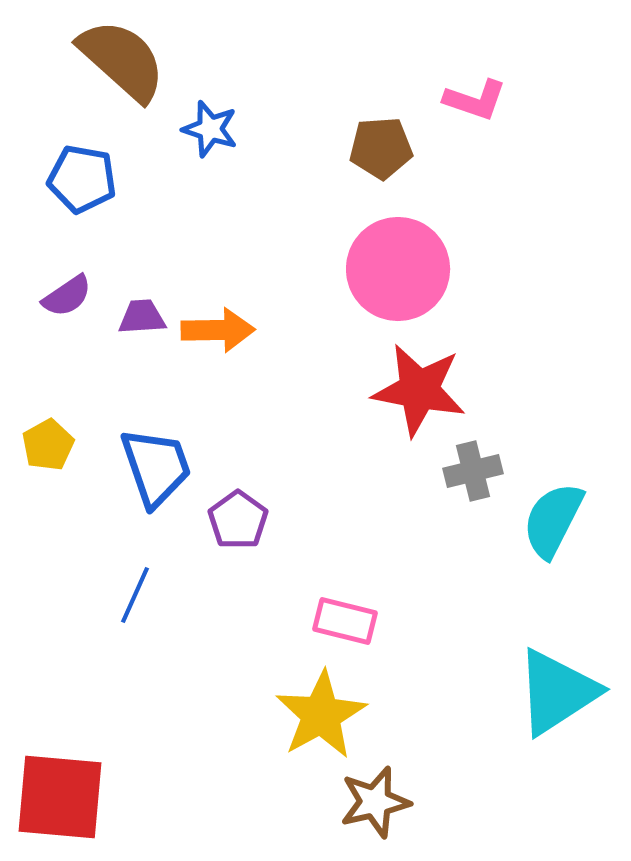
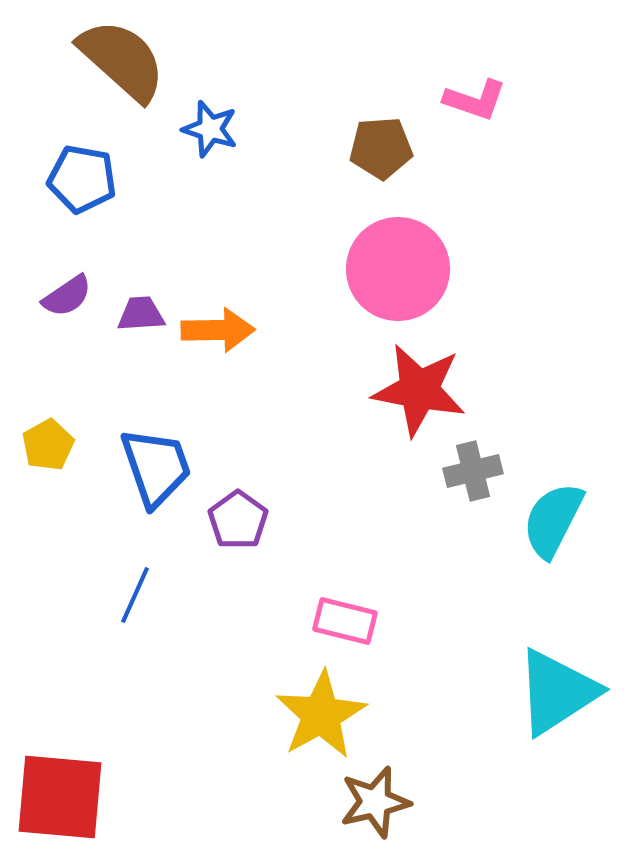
purple trapezoid: moved 1 px left, 3 px up
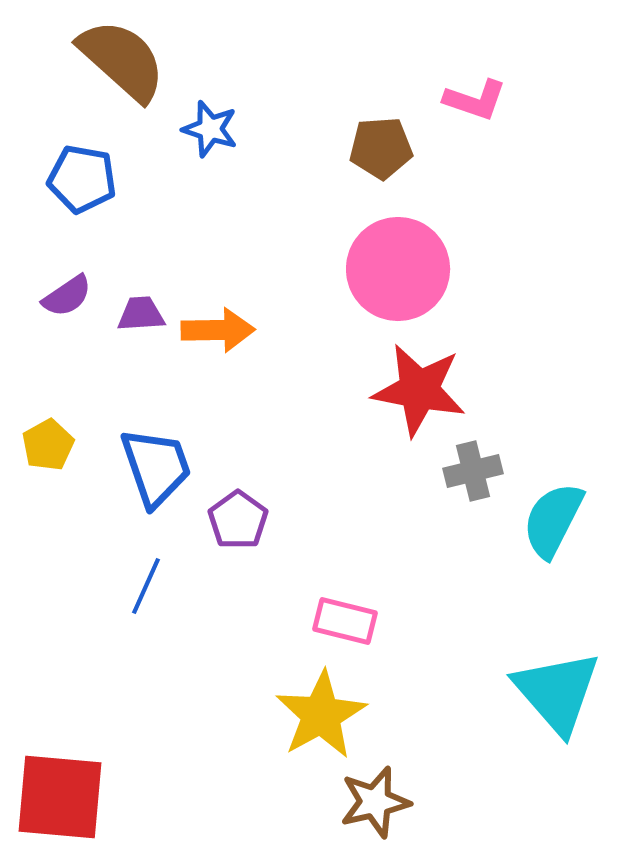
blue line: moved 11 px right, 9 px up
cyan triangle: rotated 38 degrees counterclockwise
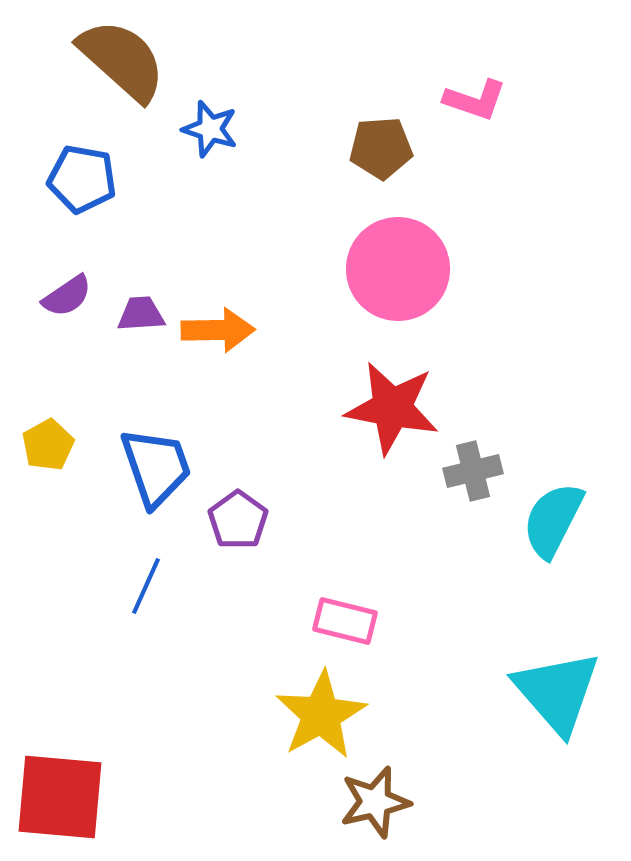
red star: moved 27 px left, 18 px down
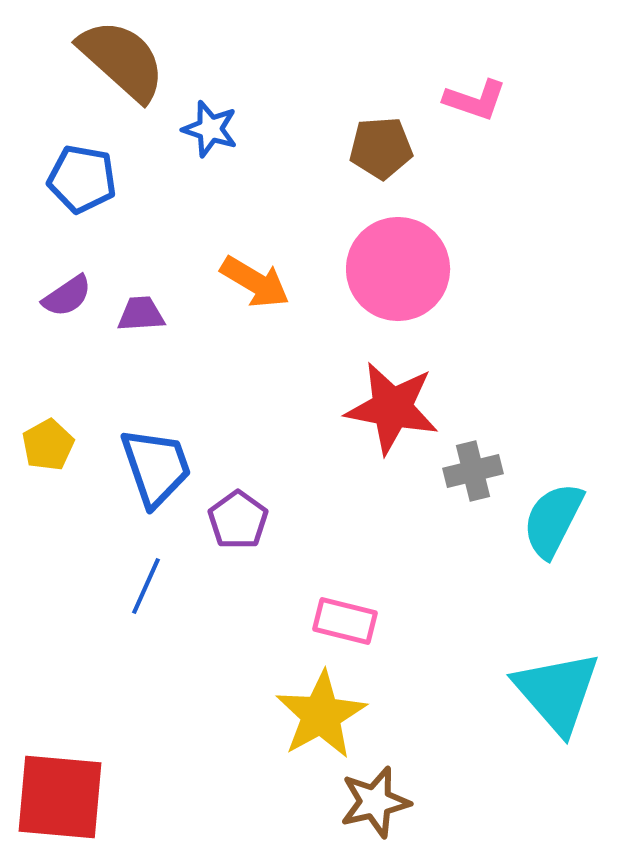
orange arrow: moved 37 px right, 48 px up; rotated 32 degrees clockwise
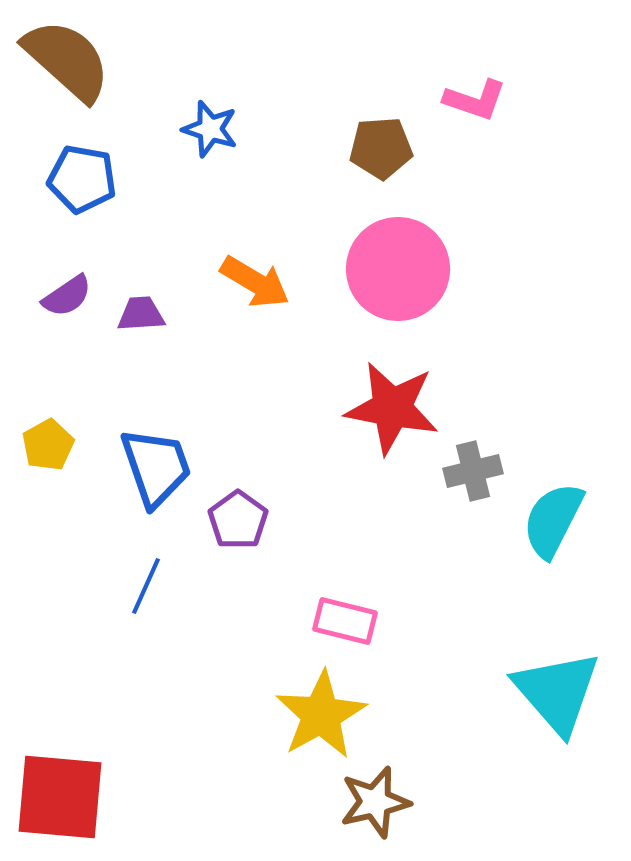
brown semicircle: moved 55 px left
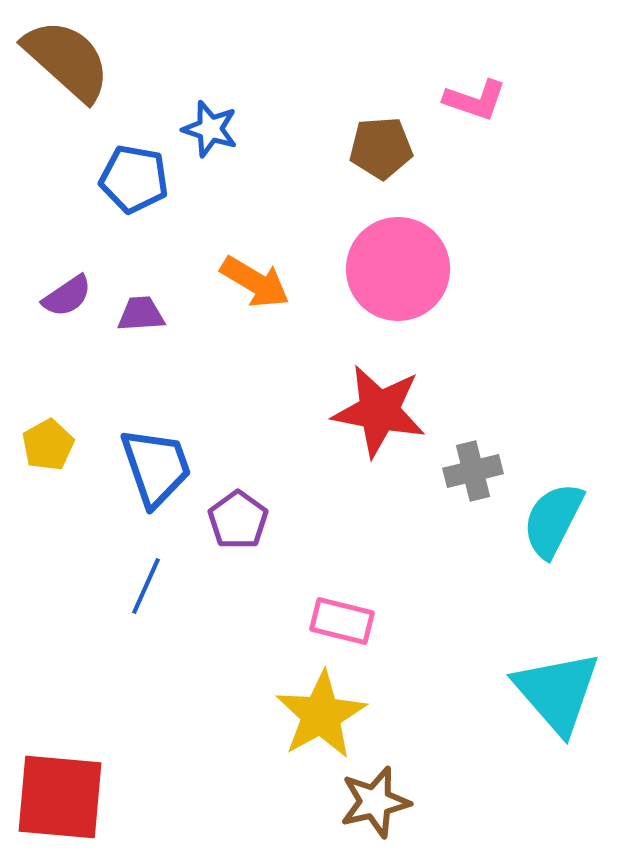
blue pentagon: moved 52 px right
red star: moved 13 px left, 3 px down
pink rectangle: moved 3 px left
